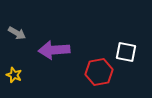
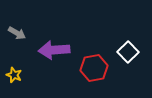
white square: moved 2 px right; rotated 35 degrees clockwise
red hexagon: moved 5 px left, 4 px up
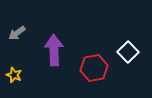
gray arrow: rotated 114 degrees clockwise
purple arrow: rotated 92 degrees clockwise
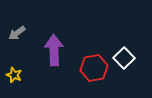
white square: moved 4 px left, 6 px down
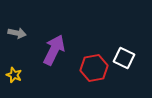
gray arrow: rotated 132 degrees counterclockwise
purple arrow: rotated 28 degrees clockwise
white square: rotated 20 degrees counterclockwise
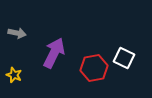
purple arrow: moved 3 px down
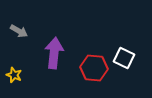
gray arrow: moved 2 px right, 2 px up; rotated 18 degrees clockwise
purple arrow: rotated 20 degrees counterclockwise
red hexagon: rotated 16 degrees clockwise
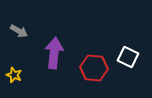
white square: moved 4 px right, 1 px up
